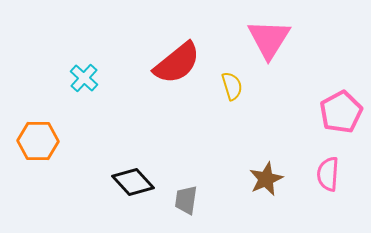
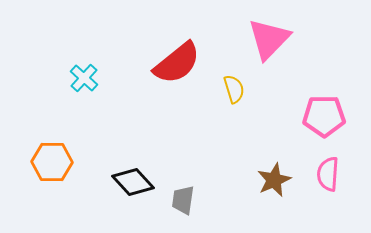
pink triangle: rotated 12 degrees clockwise
yellow semicircle: moved 2 px right, 3 px down
pink pentagon: moved 17 px left, 4 px down; rotated 27 degrees clockwise
orange hexagon: moved 14 px right, 21 px down
brown star: moved 8 px right, 1 px down
gray trapezoid: moved 3 px left
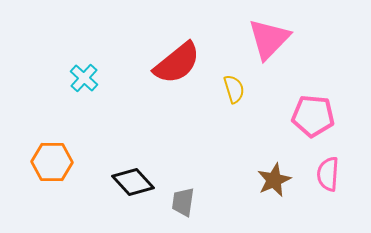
pink pentagon: moved 11 px left; rotated 6 degrees clockwise
gray trapezoid: moved 2 px down
